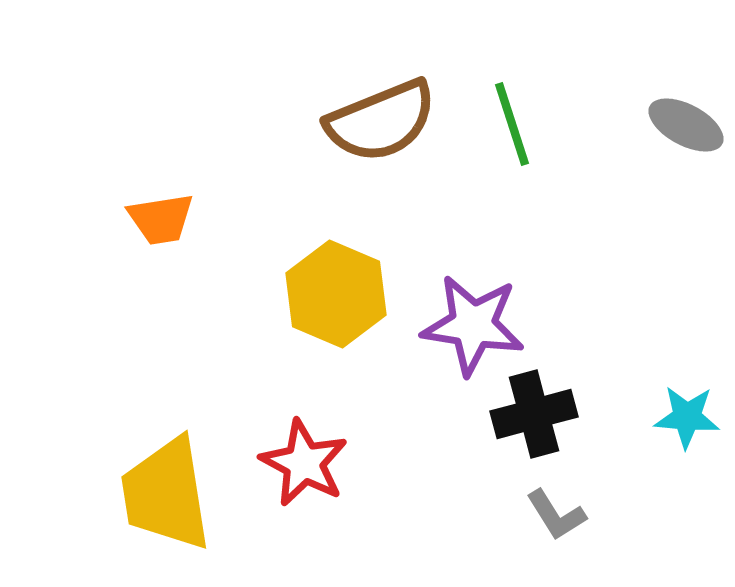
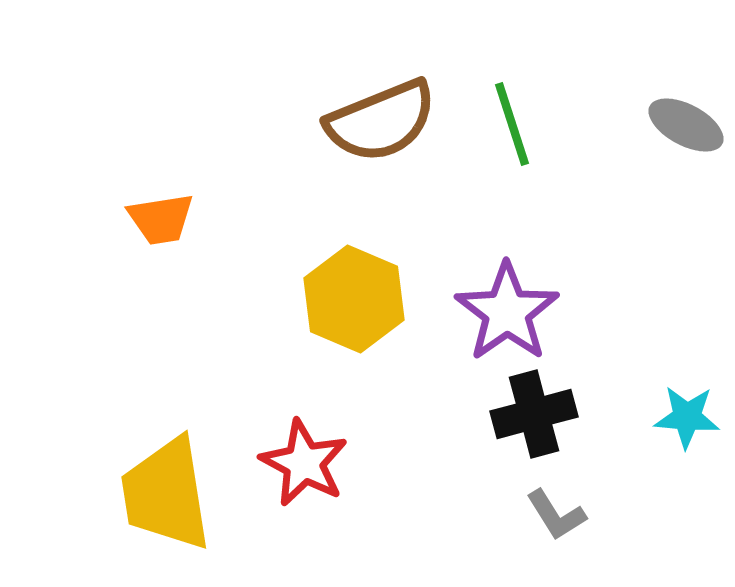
yellow hexagon: moved 18 px right, 5 px down
purple star: moved 34 px right, 13 px up; rotated 28 degrees clockwise
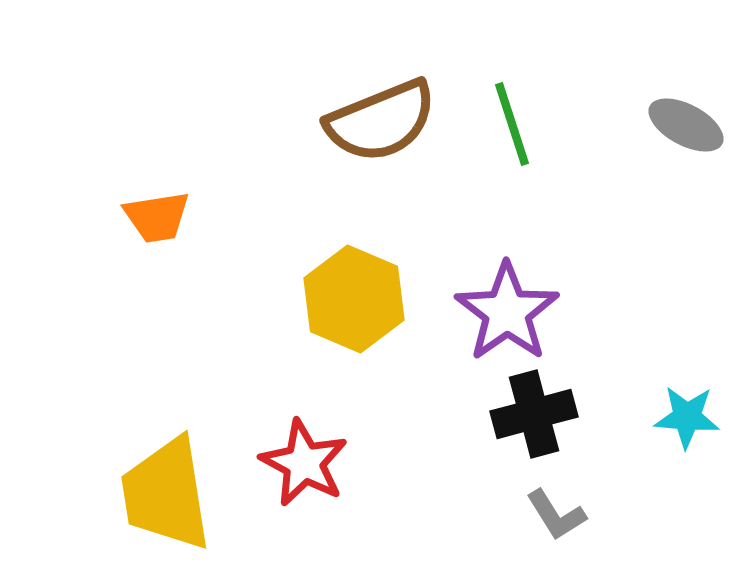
orange trapezoid: moved 4 px left, 2 px up
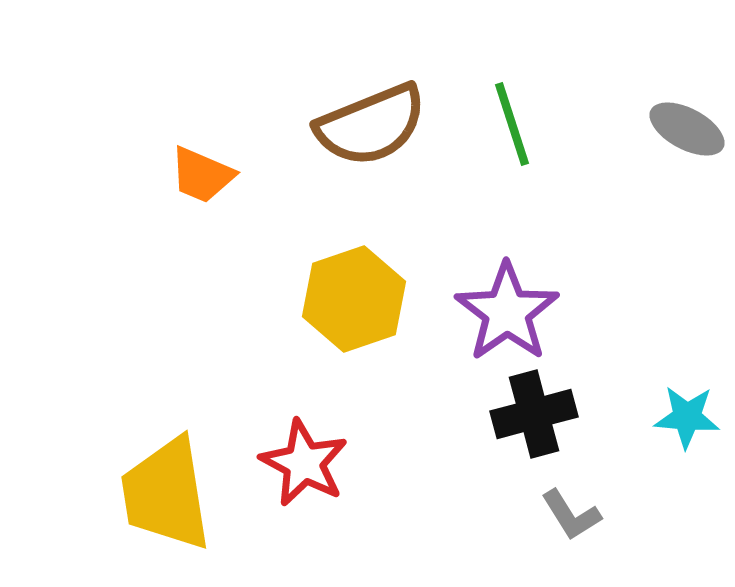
brown semicircle: moved 10 px left, 4 px down
gray ellipse: moved 1 px right, 4 px down
orange trapezoid: moved 45 px right, 42 px up; rotated 32 degrees clockwise
yellow hexagon: rotated 18 degrees clockwise
gray L-shape: moved 15 px right
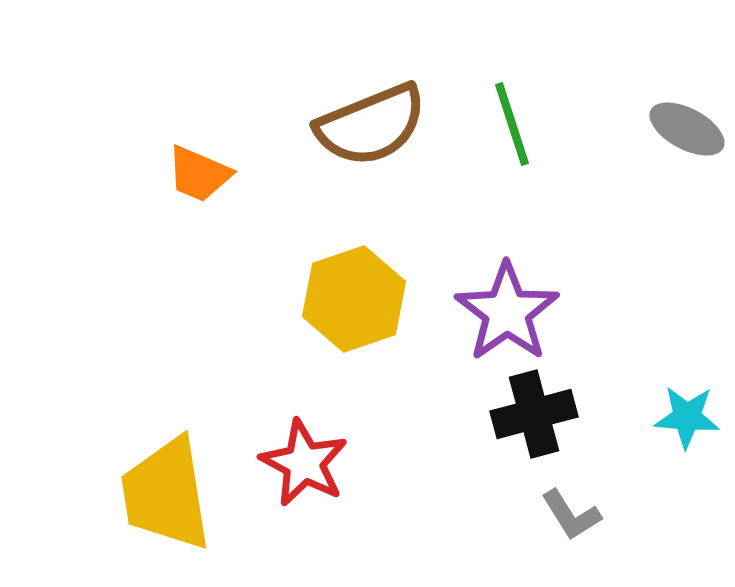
orange trapezoid: moved 3 px left, 1 px up
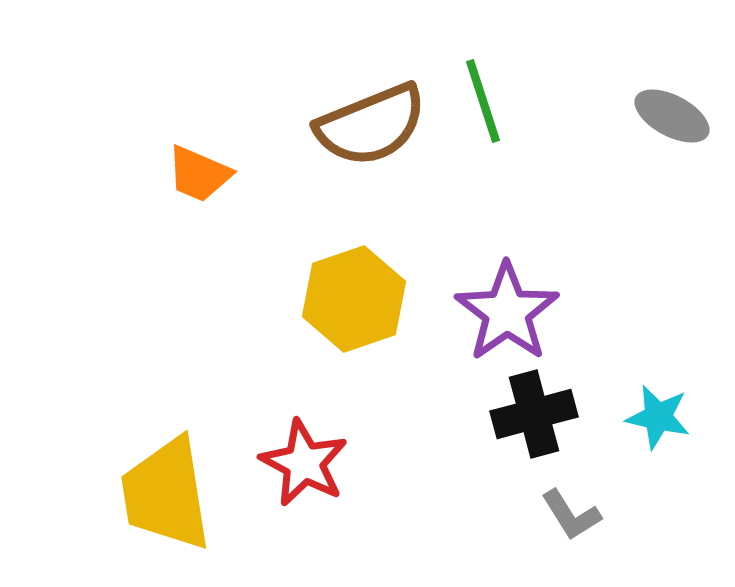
green line: moved 29 px left, 23 px up
gray ellipse: moved 15 px left, 13 px up
cyan star: moved 29 px left; rotated 8 degrees clockwise
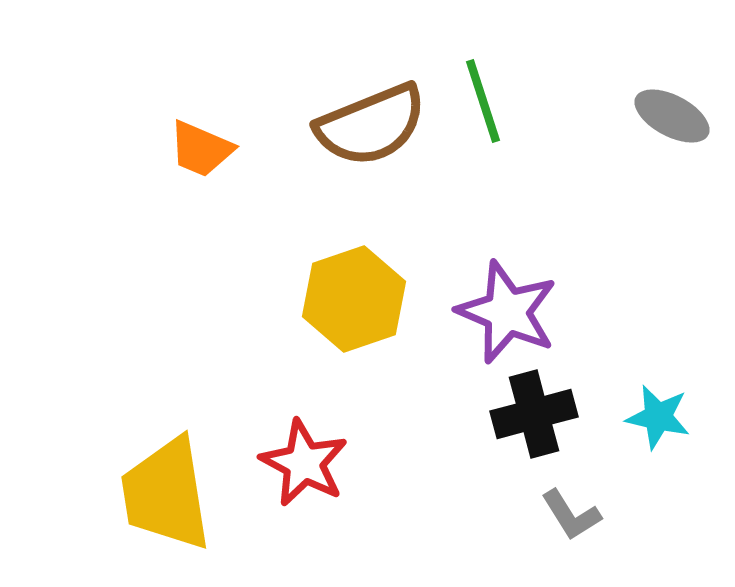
orange trapezoid: moved 2 px right, 25 px up
purple star: rotated 14 degrees counterclockwise
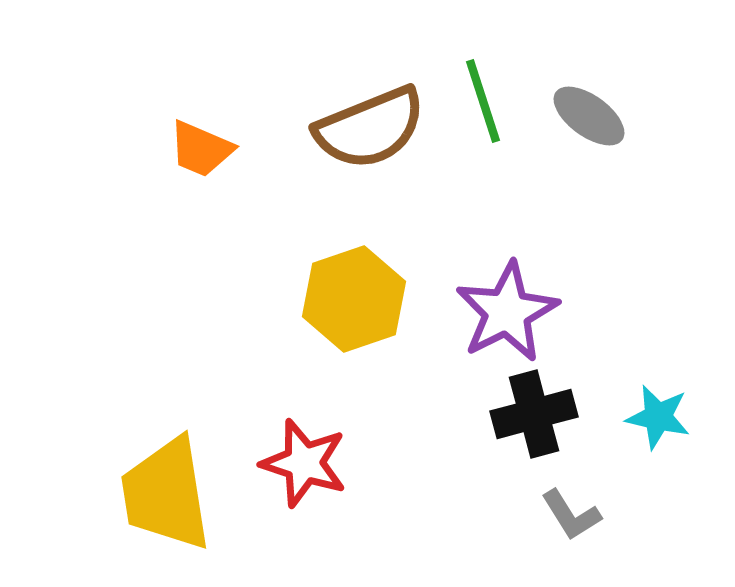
gray ellipse: moved 83 px left; rotated 8 degrees clockwise
brown semicircle: moved 1 px left, 3 px down
purple star: rotated 22 degrees clockwise
red star: rotated 10 degrees counterclockwise
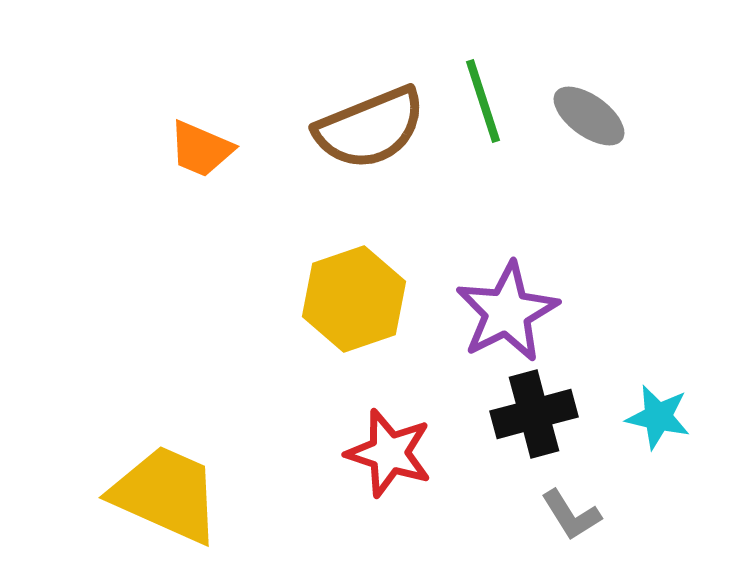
red star: moved 85 px right, 10 px up
yellow trapezoid: rotated 123 degrees clockwise
